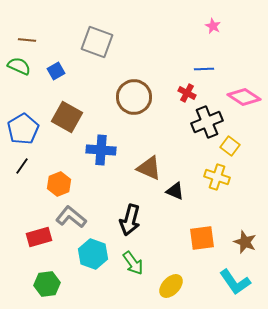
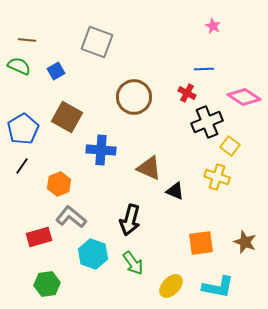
orange square: moved 1 px left, 5 px down
cyan L-shape: moved 17 px left, 5 px down; rotated 44 degrees counterclockwise
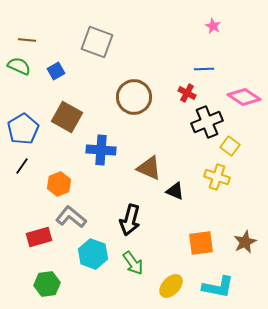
brown star: rotated 25 degrees clockwise
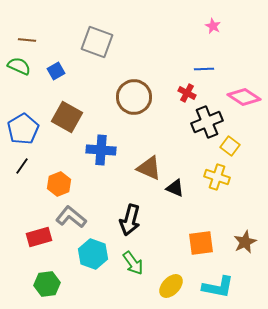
black triangle: moved 3 px up
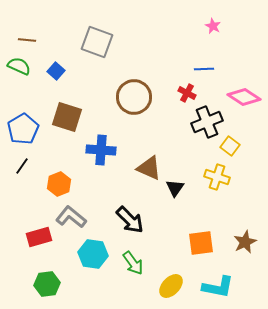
blue square: rotated 18 degrees counterclockwise
brown square: rotated 12 degrees counterclockwise
black triangle: rotated 42 degrees clockwise
black arrow: rotated 60 degrees counterclockwise
cyan hexagon: rotated 12 degrees counterclockwise
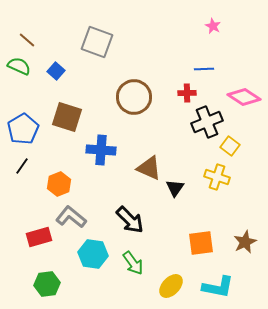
brown line: rotated 36 degrees clockwise
red cross: rotated 30 degrees counterclockwise
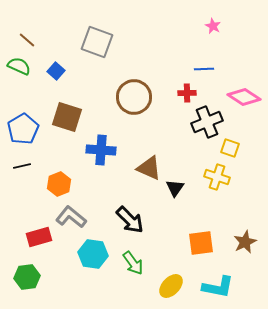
yellow square: moved 2 px down; rotated 18 degrees counterclockwise
black line: rotated 42 degrees clockwise
green hexagon: moved 20 px left, 7 px up
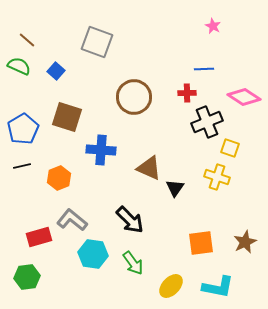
orange hexagon: moved 6 px up
gray L-shape: moved 1 px right, 3 px down
